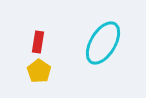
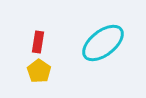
cyan ellipse: rotated 21 degrees clockwise
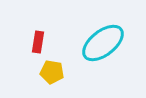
yellow pentagon: moved 13 px right, 1 px down; rotated 25 degrees counterclockwise
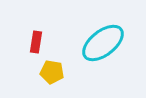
red rectangle: moved 2 px left
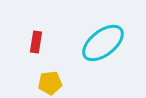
yellow pentagon: moved 2 px left, 11 px down; rotated 15 degrees counterclockwise
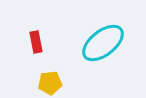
red rectangle: rotated 20 degrees counterclockwise
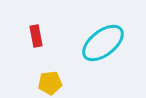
red rectangle: moved 6 px up
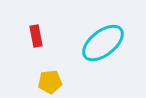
yellow pentagon: moved 1 px up
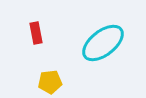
red rectangle: moved 3 px up
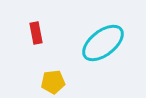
yellow pentagon: moved 3 px right
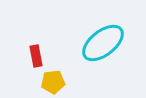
red rectangle: moved 23 px down
